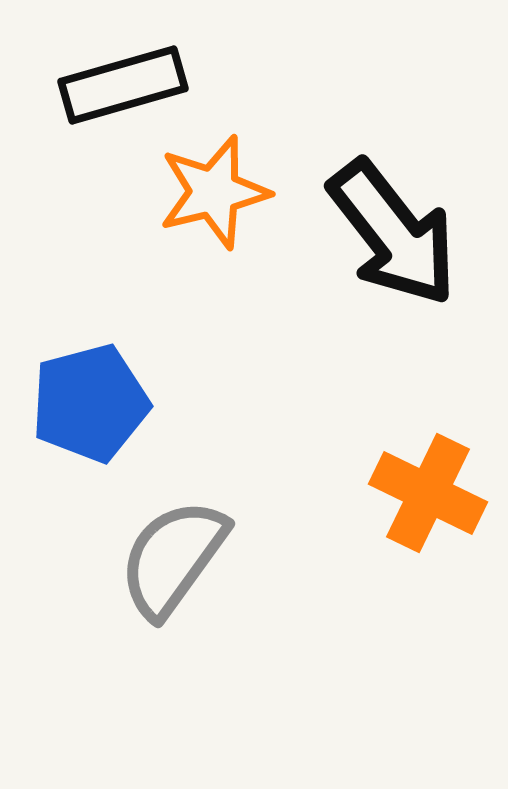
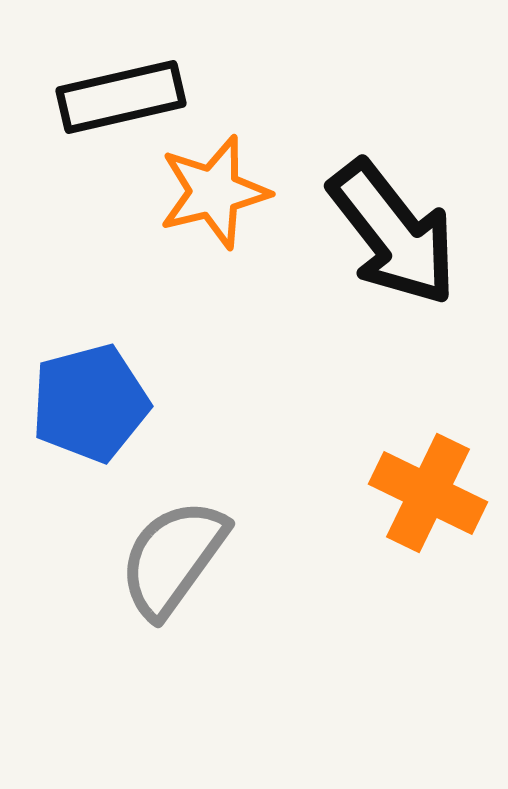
black rectangle: moved 2 px left, 12 px down; rotated 3 degrees clockwise
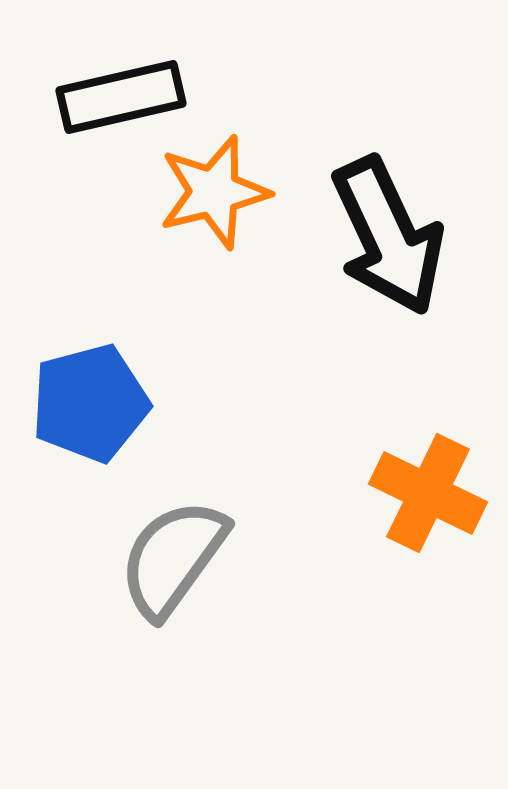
black arrow: moved 5 px left, 3 px down; rotated 13 degrees clockwise
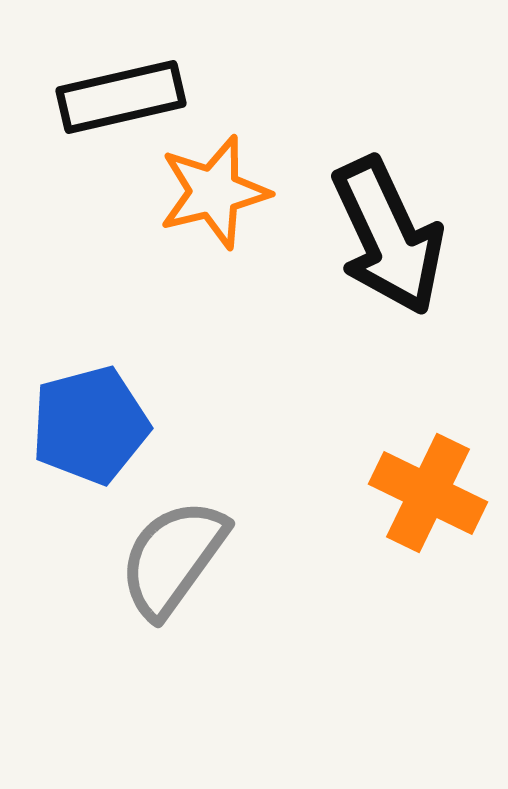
blue pentagon: moved 22 px down
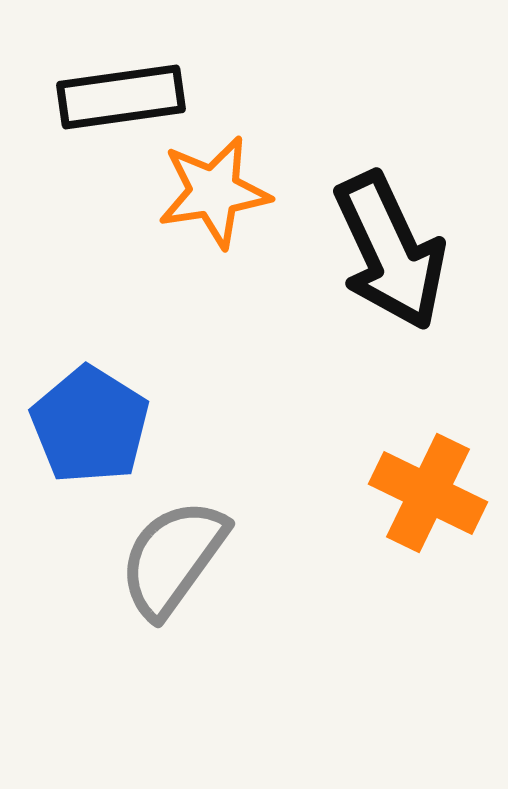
black rectangle: rotated 5 degrees clockwise
orange star: rotated 5 degrees clockwise
black arrow: moved 2 px right, 15 px down
blue pentagon: rotated 25 degrees counterclockwise
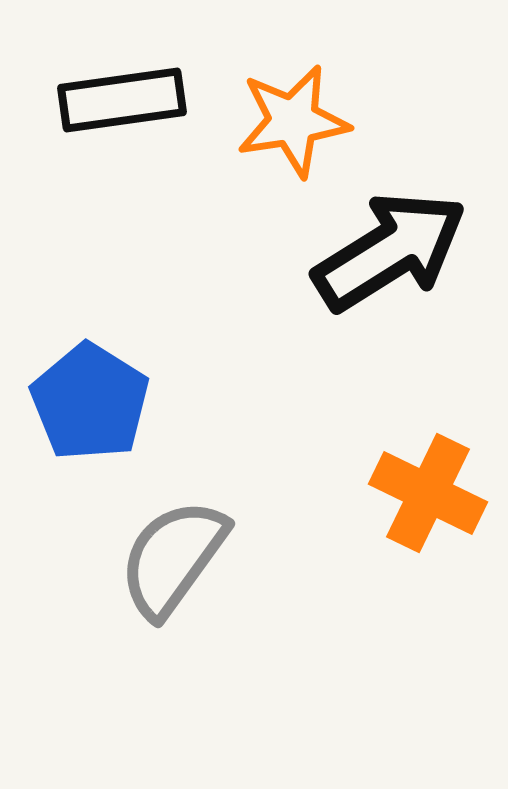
black rectangle: moved 1 px right, 3 px down
orange star: moved 79 px right, 71 px up
black arrow: rotated 97 degrees counterclockwise
blue pentagon: moved 23 px up
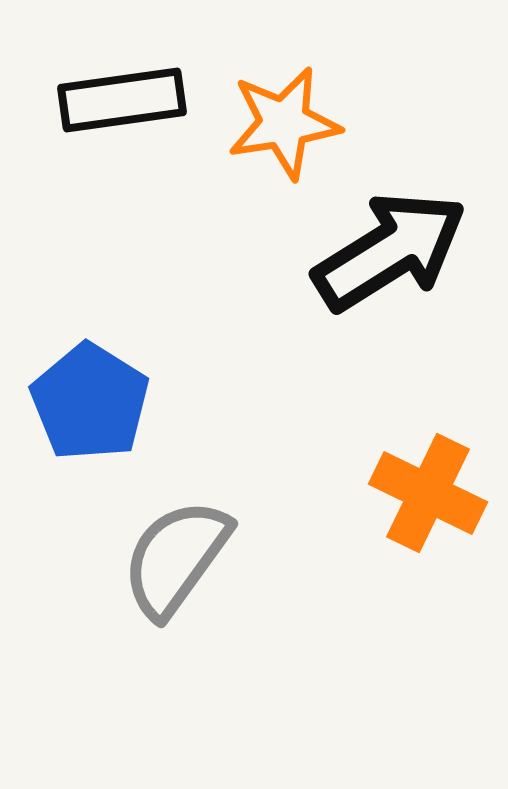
orange star: moved 9 px left, 2 px down
gray semicircle: moved 3 px right
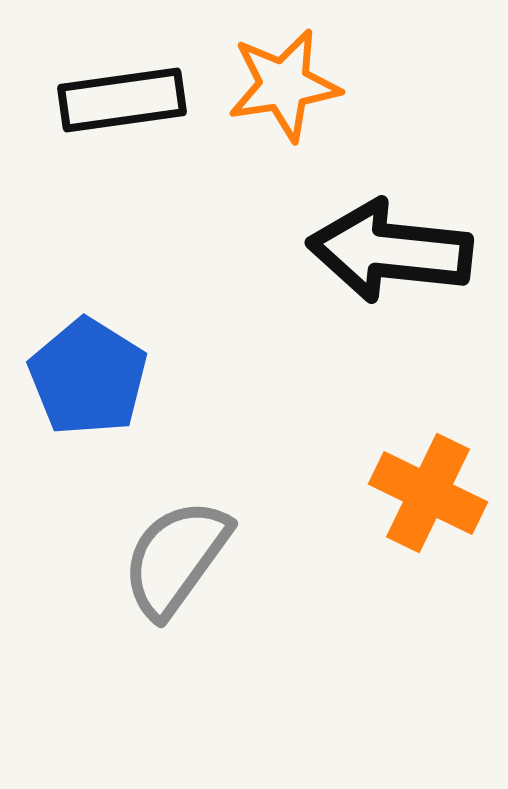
orange star: moved 38 px up
black arrow: rotated 142 degrees counterclockwise
blue pentagon: moved 2 px left, 25 px up
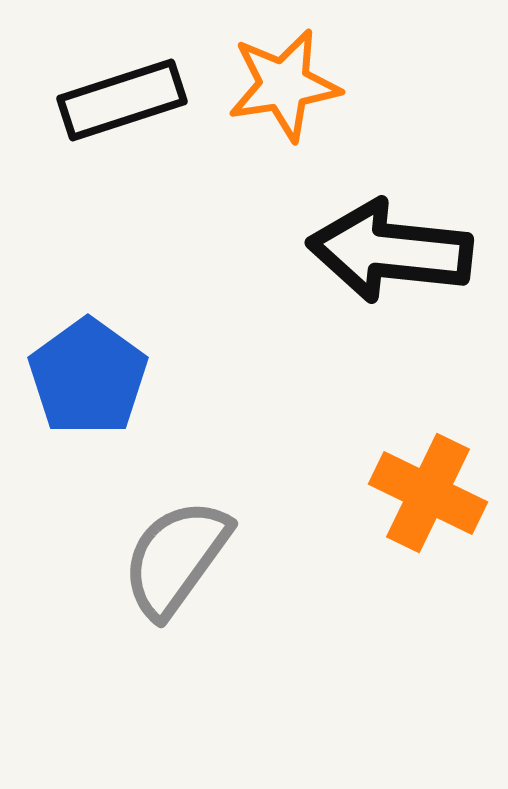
black rectangle: rotated 10 degrees counterclockwise
blue pentagon: rotated 4 degrees clockwise
